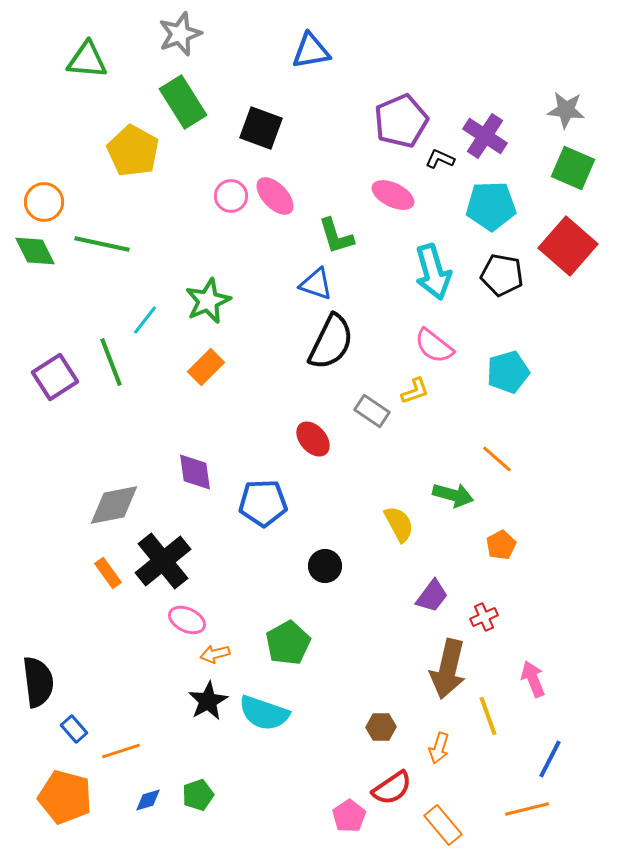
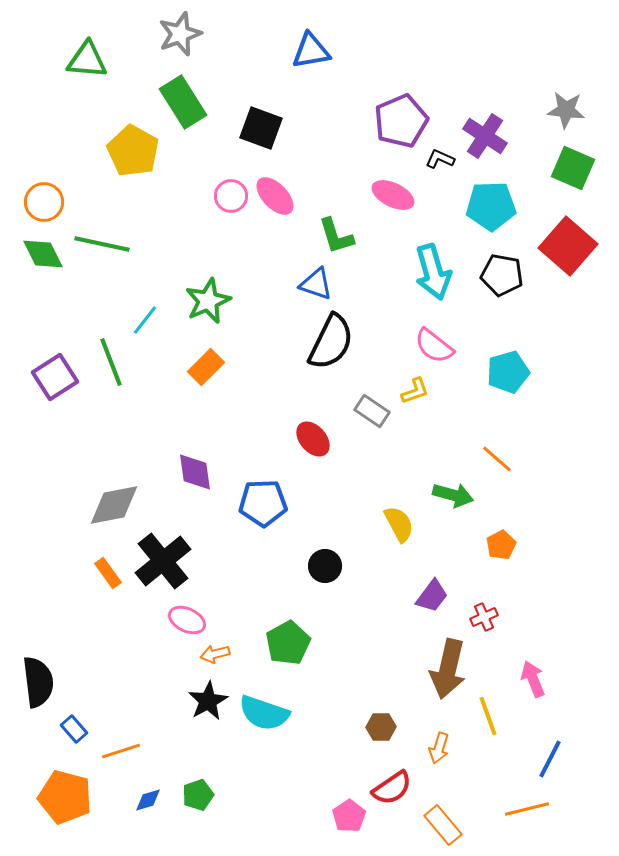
green diamond at (35, 251): moved 8 px right, 3 px down
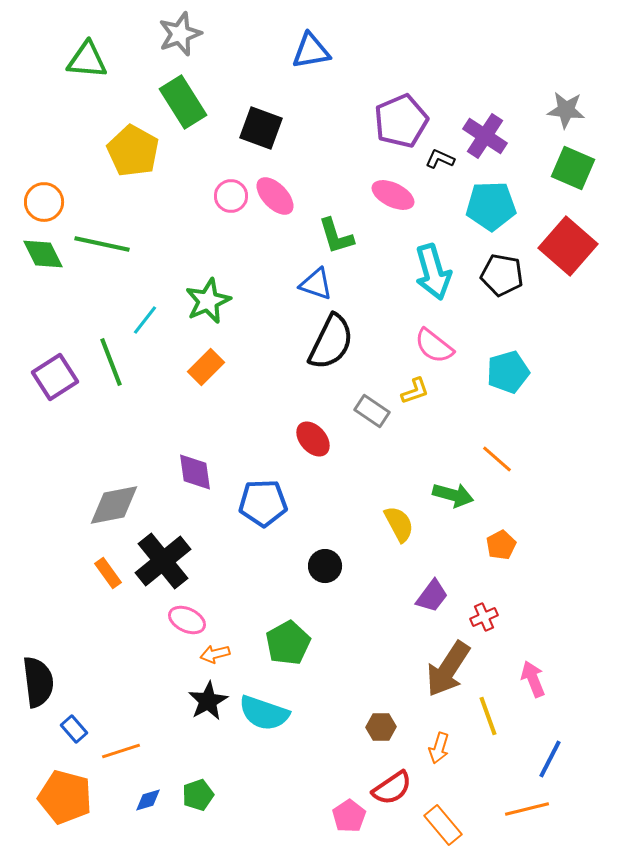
brown arrow at (448, 669): rotated 20 degrees clockwise
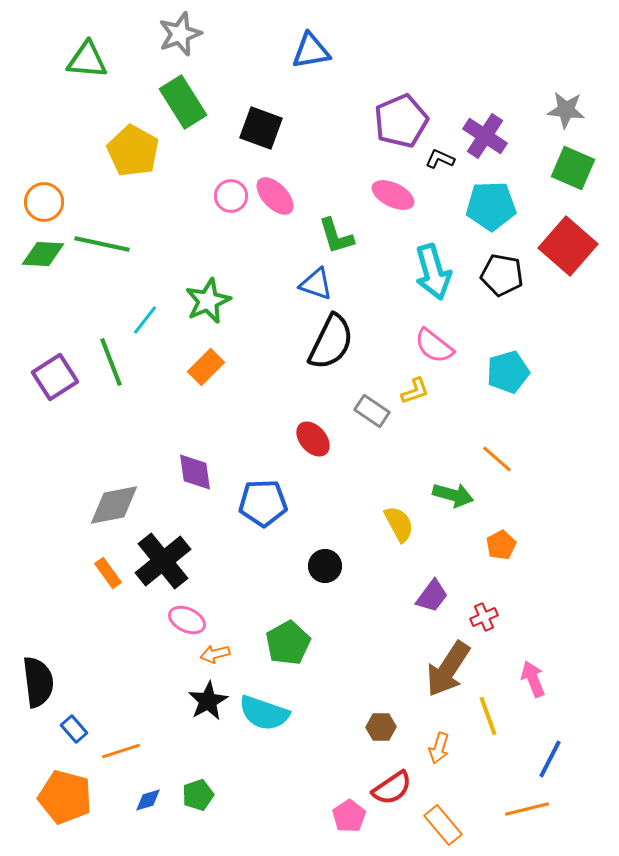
green diamond at (43, 254): rotated 60 degrees counterclockwise
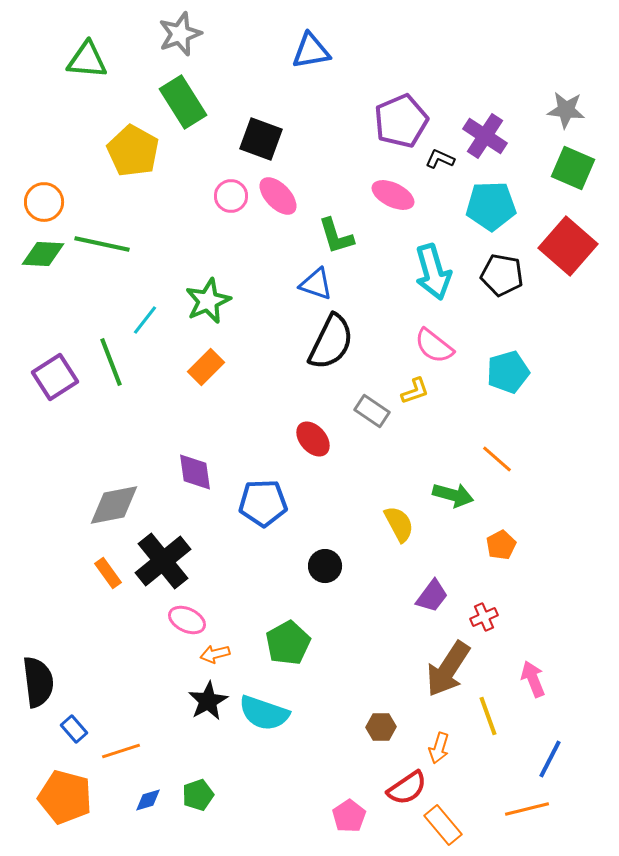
black square at (261, 128): moved 11 px down
pink ellipse at (275, 196): moved 3 px right
red semicircle at (392, 788): moved 15 px right
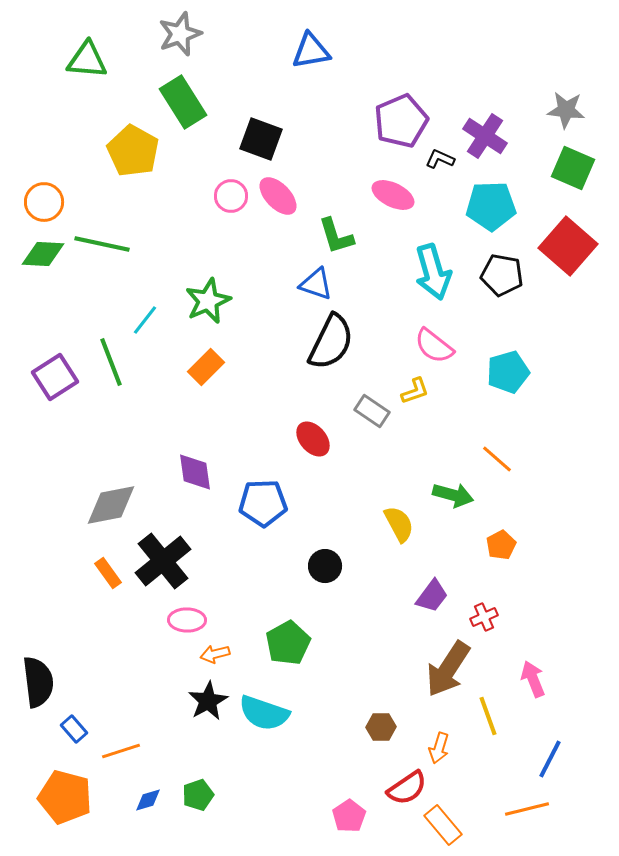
gray diamond at (114, 505): moved 3 px left
pink ellipse at (187, 620): rotated 24 degrees counterclockwise
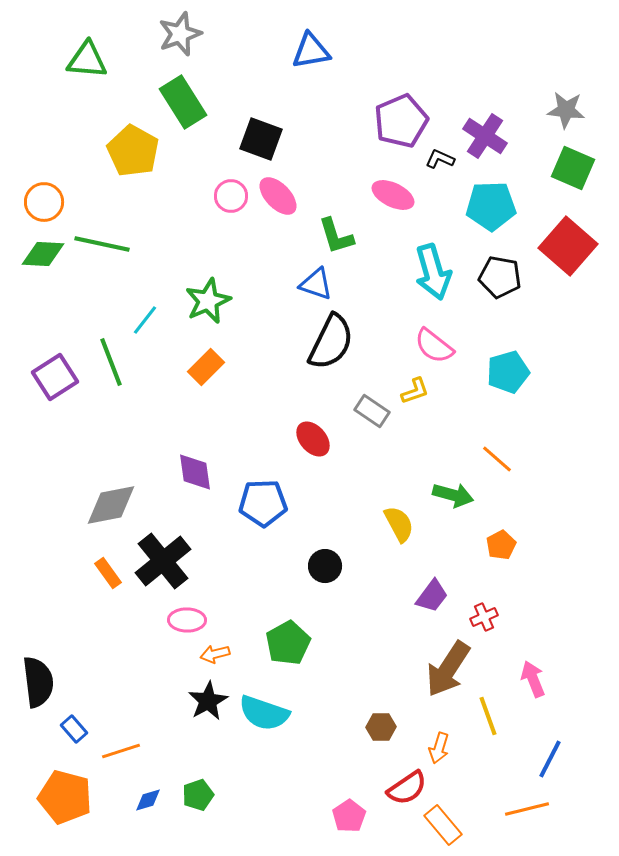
black pentagon at (502, 275): moved 2 px left, 2 px down
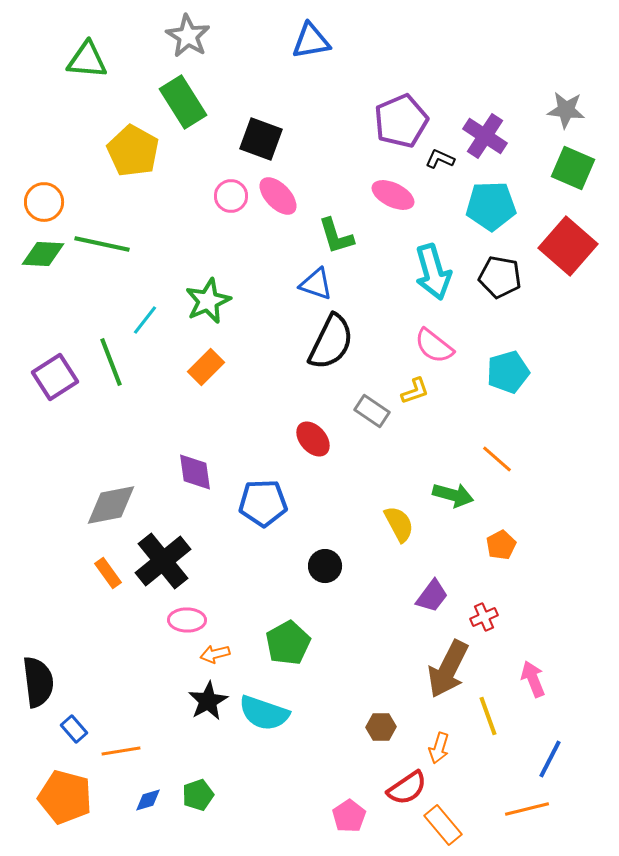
gray star at (180, 34): moved 8 px right, 2 px down; rotated 21 degrees counterclockwise
blue triangle at (311, 51): moved 10 px up
brown arrow at (448, 669): rotated 6 degrees counterclockwise
orange line at (121, 751): rotated 9 degrees clockwise
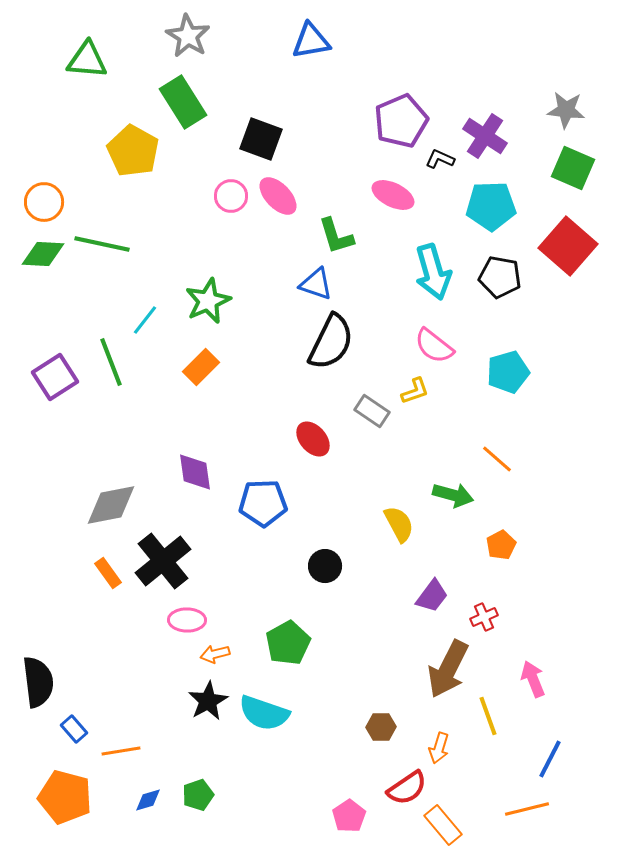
orange rectangle at (206, 367): moved 5 px left
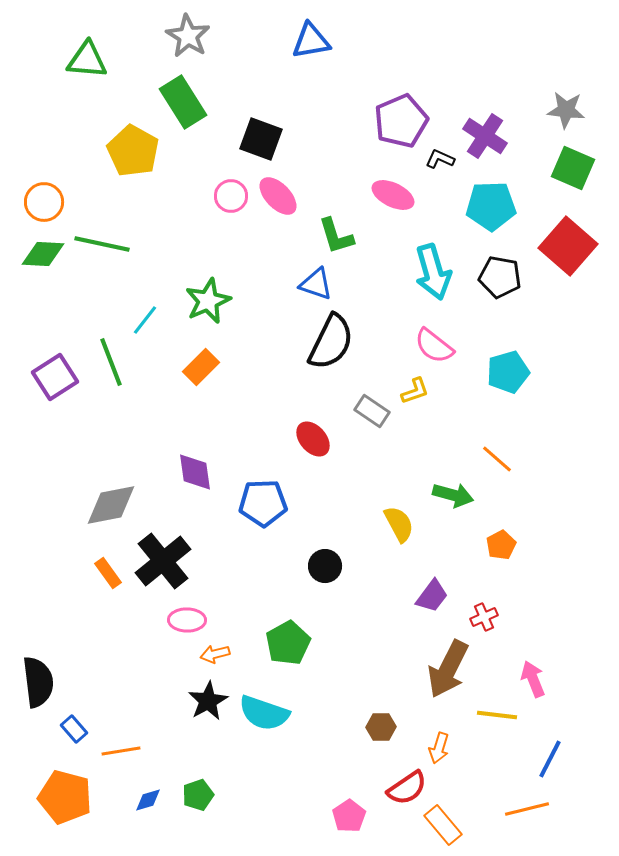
yellow line at (488, 716): moved 9 px right, 1 px up; rotated 63 degrees counterclockwise
